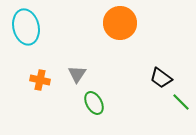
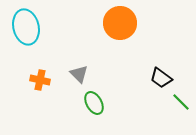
gray triangle: moved 2 px right; rotated 18 degrees counterclockwise
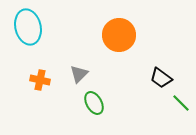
orange circle: moved 1 px left, 12 px down
cyan ellipse: moved 2 px right
gray triangle: rotated 30 degrees clockwise
green line: moved 1 px down
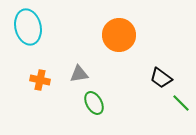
gray triangle: rotated 36 degrees clockwise
